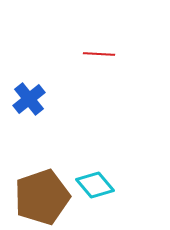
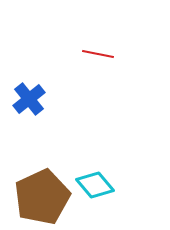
red line: moved 1 px left; rotated 8 degrees clockwise
brown pentagon: rotated 6 degrees counterclockwise
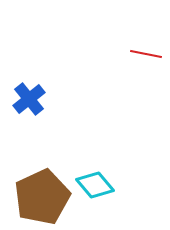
red line: moved 48 px right
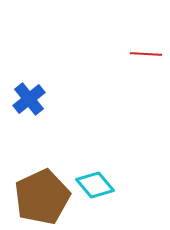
red line: rotated 8 degrees counterclockwise
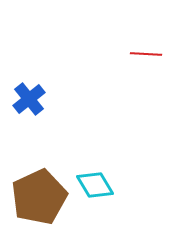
cyan diamond: rotated 9 degrees clockwise
brown pentagon: moved 3 px left
